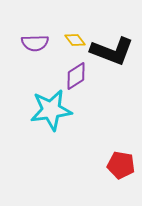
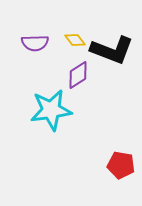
black L-shape: moved 1 px up
purple diamond: moved 2 px right, 1 px up
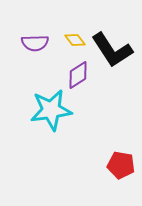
black L-shape: rotated 36 degrees clockwise
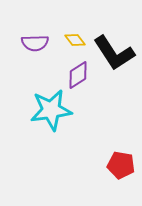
black L-shape: moved 2 px right, 3 px down
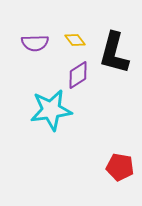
black L-shape: rotated 48 degrees clockwise
red pentagon: moved 1 px left, 2 px down
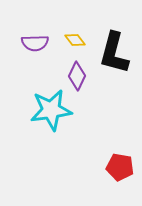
purple diamond: moved 1 px left, 1 px down; rotated 32 degrees counterclockwise
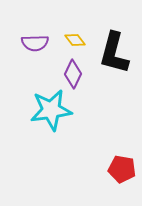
purple diamond: moved 4 px left, 2 px up
red pentagon: moved 2 px right, 2 px down
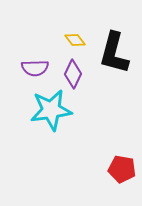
purple semicircle: moved 25 px down
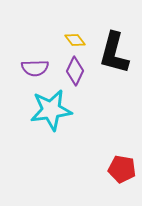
purple diamond: moved 2 px right, 3 px up
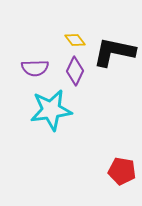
black L-shape: moved 1 px up; rotated 87 degrees clockwise
red pentagon: moved 2 px down
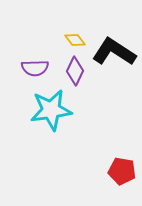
black L-shape: rotated 21 degrees clockwise
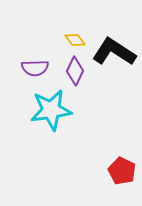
red pentagon: rotated 16 degrees clockwise
